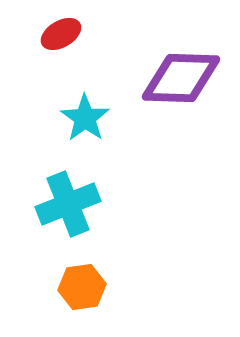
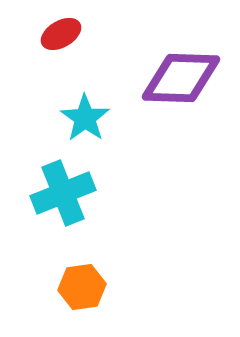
cyan cross: moved 5 px left, 11 px up
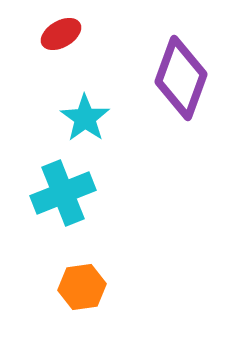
purple diamond: rotated 72 degrees counterclockwise
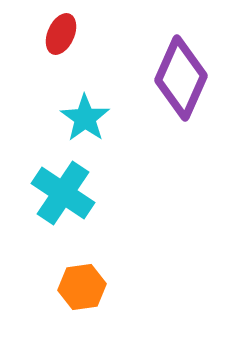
red ellipse: rotated 36 degrees counterclockwise
purple diamond: rotated 4 degrees clockwise
cyan cross: rotated 34 degrees counterclockwise
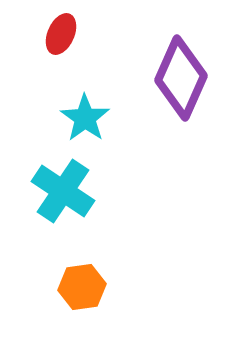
cyan cross: moved 2 px up
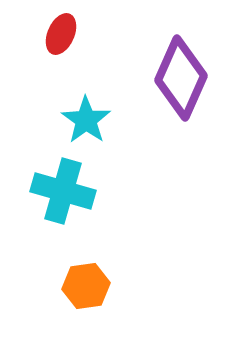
cyan star: moved 1 px right, 2 px down
cyan cross: rotated 18 degrees counterclockwise
orange hexagon: moved 4 px right, 1 px up
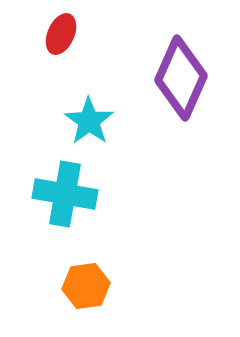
cyan star: moved 3 px right, 1 px down
cyan cross: moved 2 px right, 3 px down; rotated 6 degrees counterclockwise
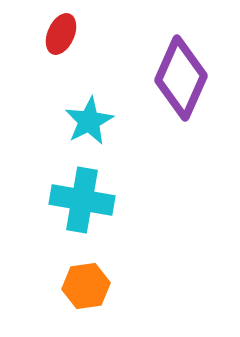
cyan star: rotated 9 degrees clockwise
cyan cross: moved 17 px right, 6 px down
